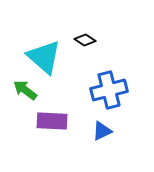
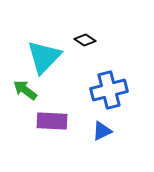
cyan triangle: rotated 33 degrees clockwise
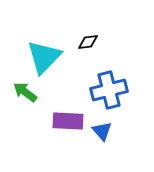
black diamond: moved 3 px right, 2 px down; rotated 40 degrees counterclockwise
green arrow: moved 2 px down
purple rectangle: moved 16 px right
blue triangle: rotated 45 degrees counterclockwise
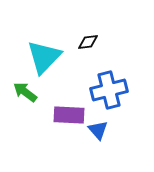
purple rectangle: moved 1 px right, 6 px up
blue triangle: moved 4 px left, 1 px up
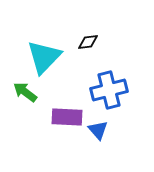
purple rectangle: moved 2 px left, 2 px down
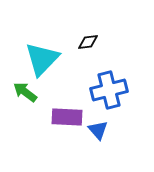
cyan triangle: moved 2 px left, 2 px down
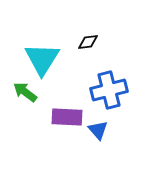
cyan triangle: rotated 12 degrees counterclockwise
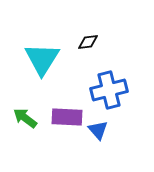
green arrow: moved 26 px down
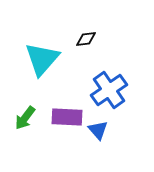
black diamond: moved 2 px left, 3 px up
cyan triangle: rotated 9 degrees clockwise
blue cross: rotated 21 degrees counterclockwise
green arrow: rotated 90 degrees counterclockwise
